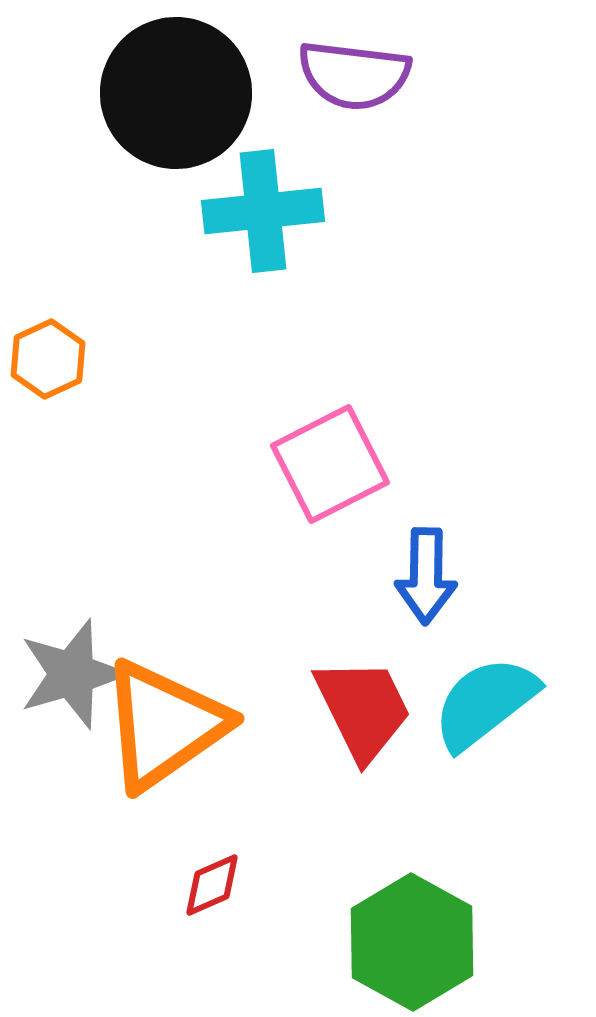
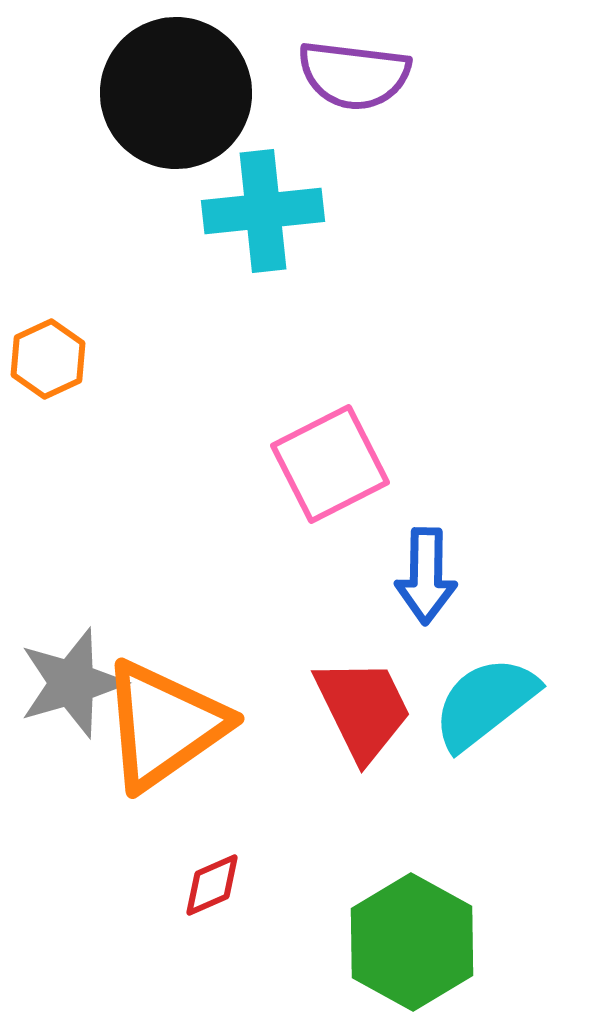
gray star: moved 9 px down
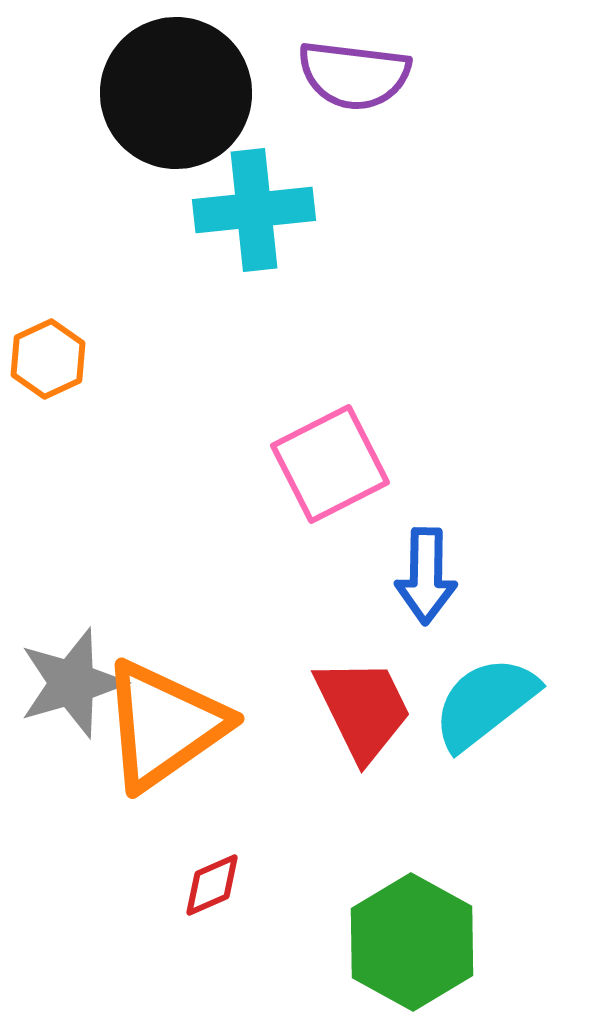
cyan cross: moved 9 px left, 1 px up
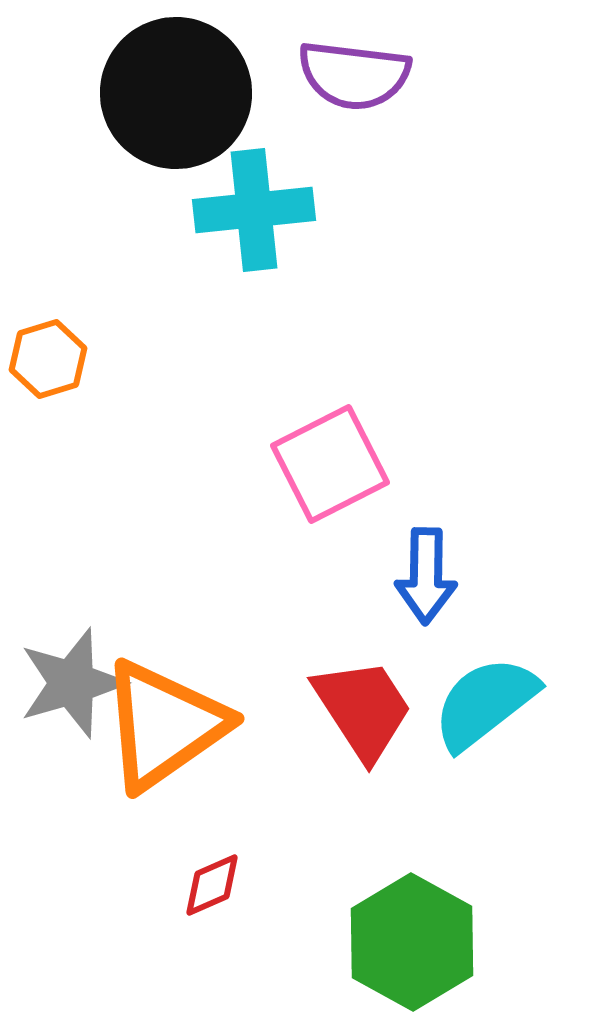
orange hexagon: rotated 8 degrees clockwise
red trapezoid: rotated 7 degrees counterclockwise
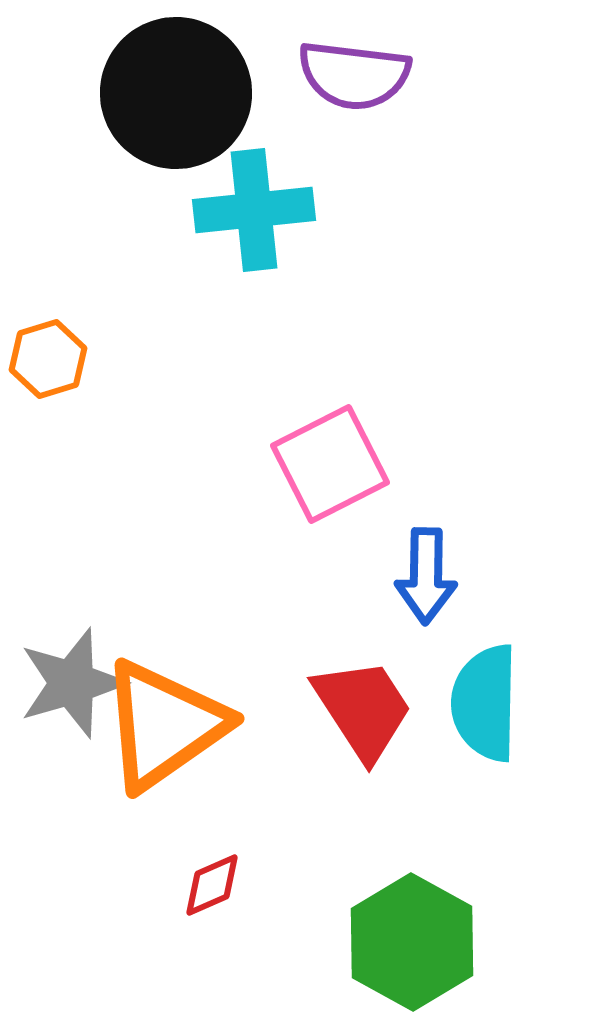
cyan semicircle: rotated 51 degrees counterclockwise
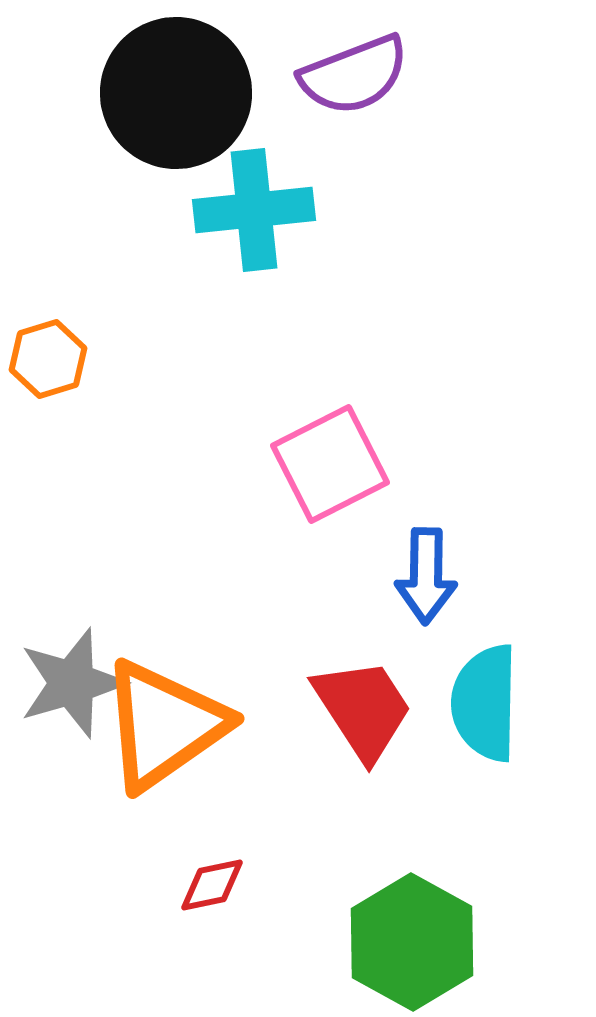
purple semicircle: rotated 28 degrees counterclockwise
red diamond: rotated 12 degrees clockwise
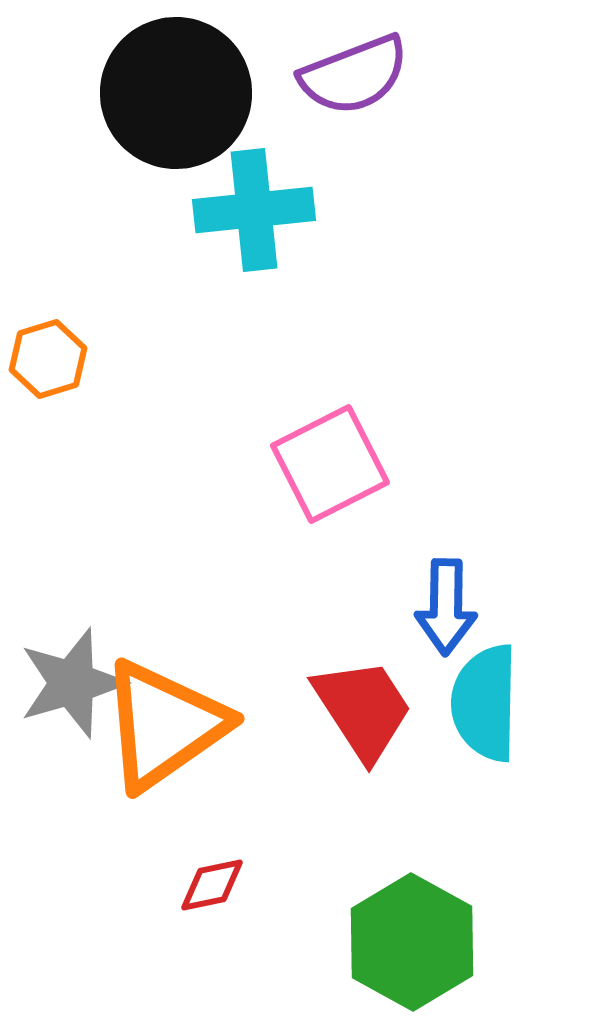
blue arrow: moved 20 px right, 31 px down
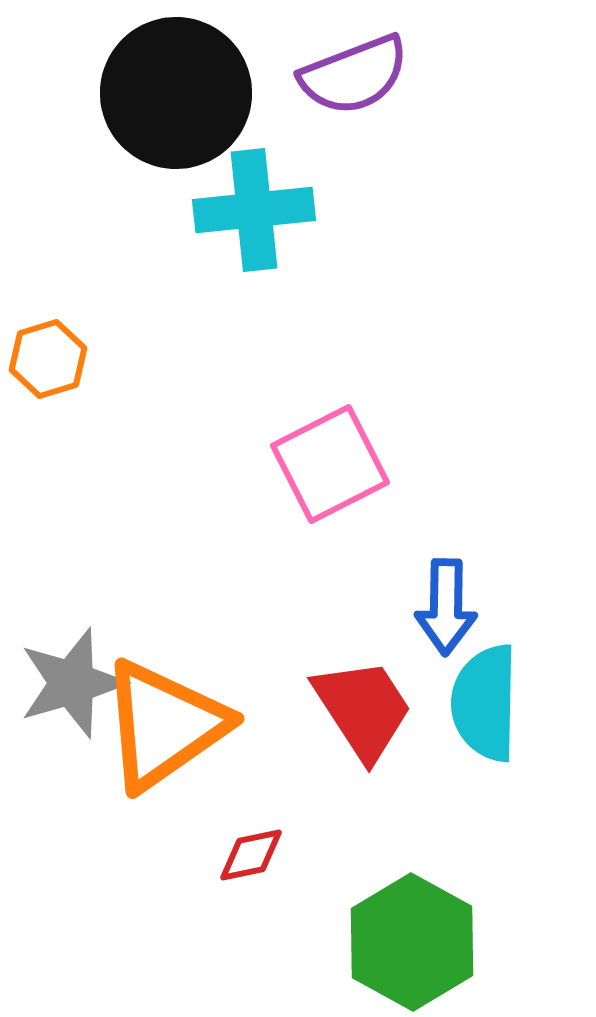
red diamond: moved 39 px right, 30 px up
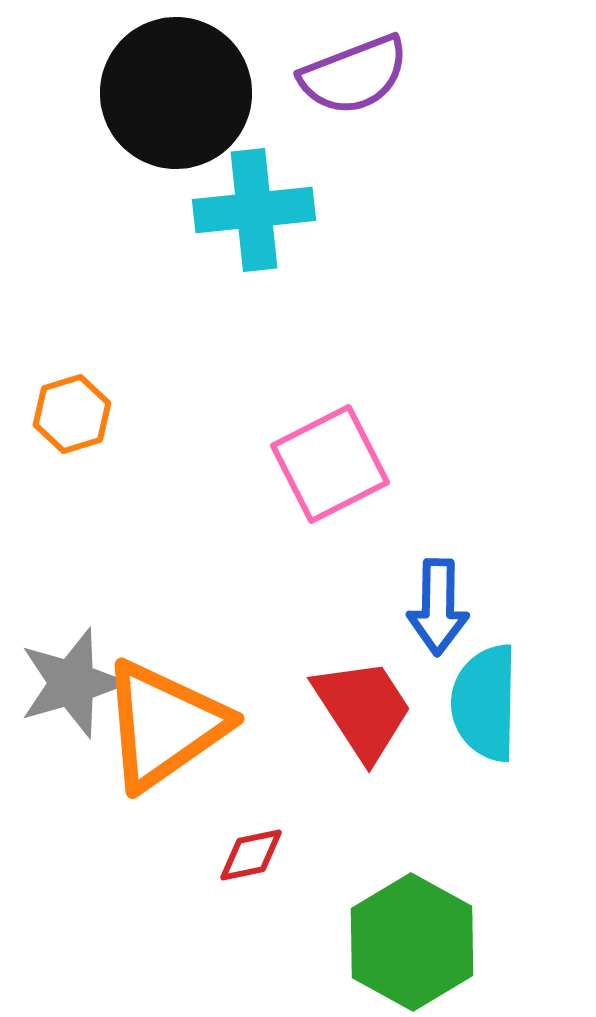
orange hexagon: moved 24 px right, 55 px down
blue arrow: moved 8 px left
